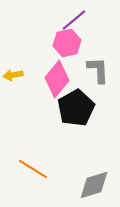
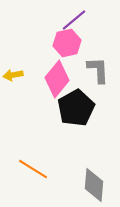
gray diamond: rotated 68 degrees counterclockwise
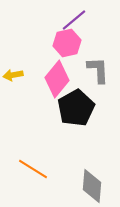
gray diamond: moved 2 px left, 1 px down
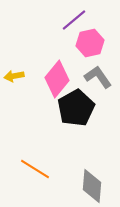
pink hexagon: moved 23 px right
gray L-shape: moved 7 px down; rotated 32 degrees counterclockwise
yellow arrow: moved 1 px right, 1 px down
orange line: moved 2 px right
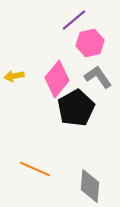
orange line: rotated 8 degrees counterclockwise
gray diamond: moved 2 px left
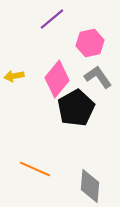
purple line: moved 22 px left, 1 px up
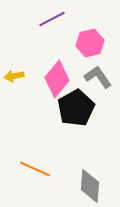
purple line: rotated 12 degrees clockwise
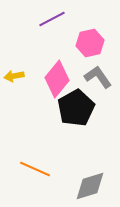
gray diamond: rotated 68 degrees clockwise
